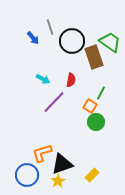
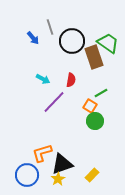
green trapezoid: moved 2 px left, 1 px down
green line: rotated 32 degrees clockwise
green circle: moved 1 px left, 1 px up
yellow star: moved 2 px up
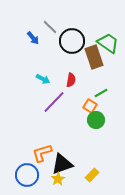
gray line: rotated 28 degrees counterclockwise
green circle: moved 1 px right, 1 px up
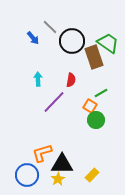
cyan arrow: moved 5 px left; rotated 120 degrees counterclockwise
black triangle: rotated 20 degrees clockwise
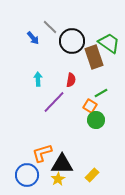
green trapezoid: moved 1 px right
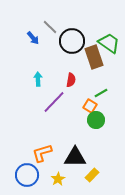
black triangle: moved 13 px right, 7 px up
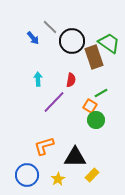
orange L-shape: moved 2 px right, 7 px up
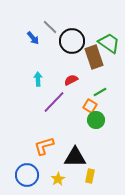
red semicircle: rotated 128 degrees counterclockwise
green line: moved 1 px left, 1 px up
yellow rectangle: moved 2 px left, 1 px down; rotated 32 degrees counterclockwise
